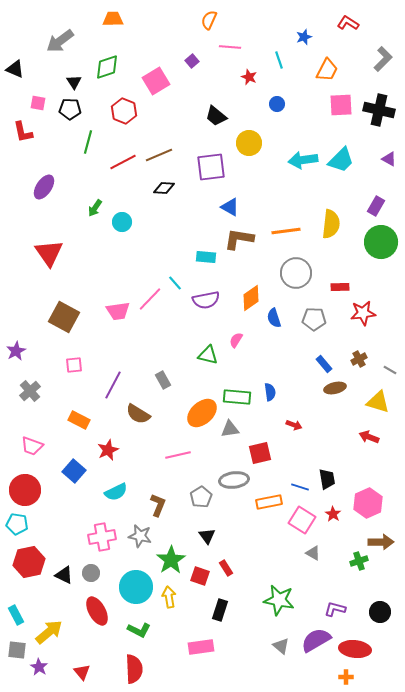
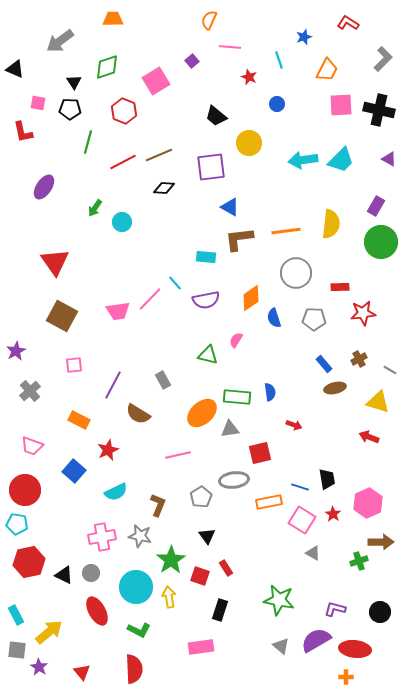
brown L-shape at (239, 239): rotated 16 degrees counterclockwise
red triangle at (49, 253): moved 6 px right, 9 px down
brown square at (64, 317): moved 2 px left, 1 px up
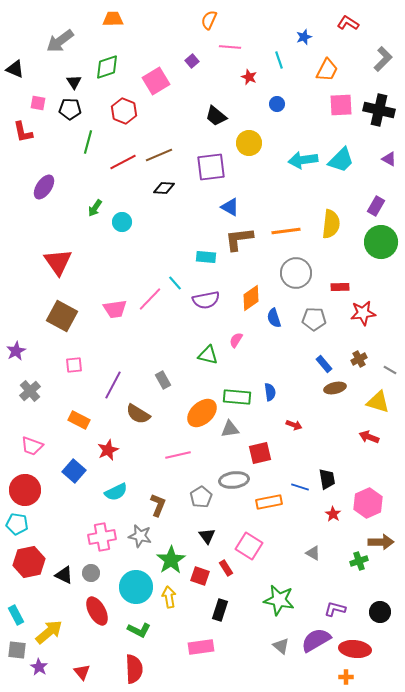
red triangle at (55, 262): moved 3 px right
pink trapezoid at (118, 311): moved 3 px left, 2 px up
pink square at (302, 520): moved 53 px left, 26 px down
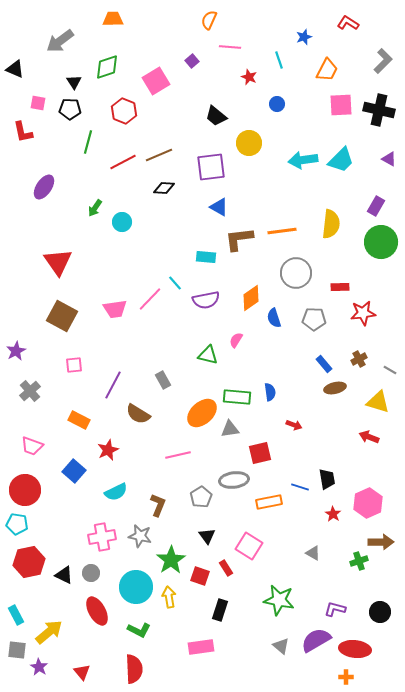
gray L-shape at (383, 59): moved 2 px down
blue triangle at (230, 207): moved 11 px left
orange line at (286, 231): moved 4 px left
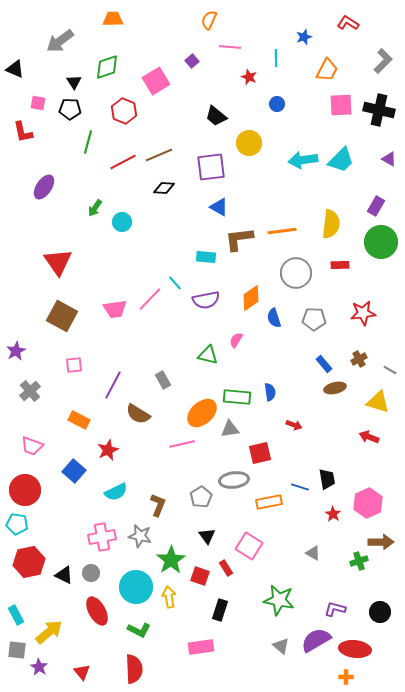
cyan line at (279, 60): moved 3 px left, 2 px up; rotated 18 degrees clockwise
red rectangle at (340, 287): moved 22 px up
pink line at (178, 455): moved 4 px right, 11 px up
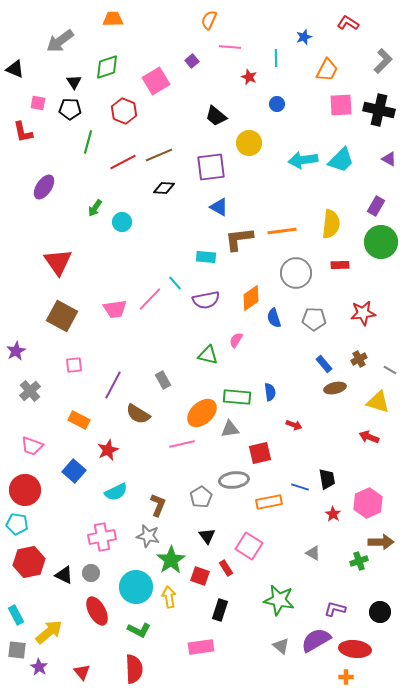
gray star at (140, 536): moved 8 px right
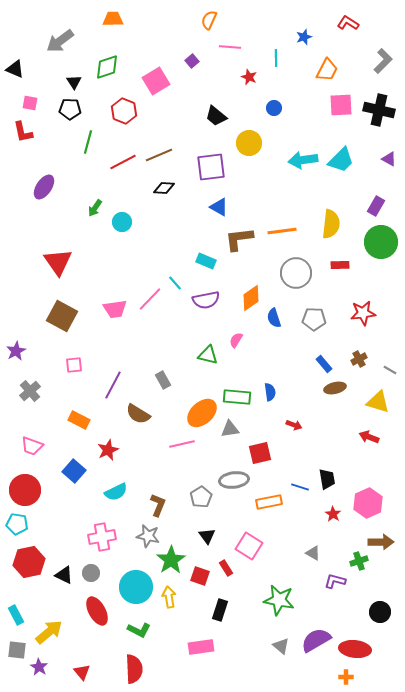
pink square at (38, 103): moved 8 px left
blue circle at (277, 104): moved 3 px left, 4 px down
cyan rectangle at (206, 257): moved 4 px down; rotated 18 degrees clockwise
purple L-shape at (335, 609): moved 28 px up
